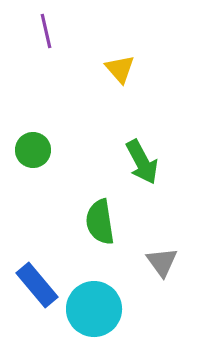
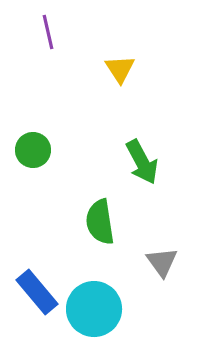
purple line: moved 2 px right, 1 px down
yellow triangle: rotated 8 degrees clockwise
blue rectangle: moved 7 px down
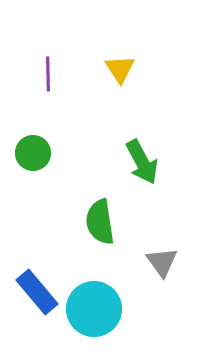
purple line: moved 42 px down; rotated 12 degrees clockwise
green circle: moved 3 px down
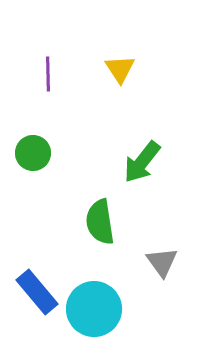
green arrow: rotated 66 degrees clockwise
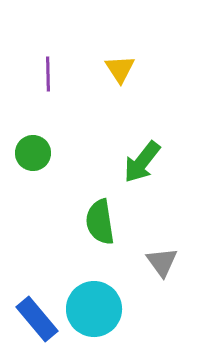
blue rectangle: moved 27 px down
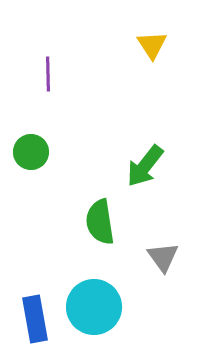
yellow triangle: moved 32 px right, 24 px up
green circle: moved 2 px left, 1 px up
green arrow: moved 3 px right, 4 px down
gray triangle: moved 1 px right, 5 px up
cyan circle: moved 2 px up
blue rectangle: moved 2 px left; rotated 30 degrees clockwise
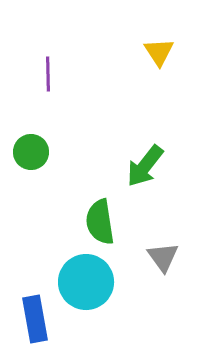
yellow triangle: moved 7 px right, 7 px down
cyan circle: moved 8 px left, 25 px up
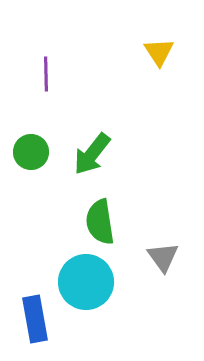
purple line: moved 2 px left
green arrow: moved 53 px left, 12 px up
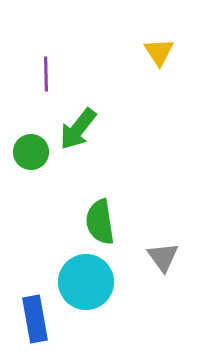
green arrow: moved 14 px left, 25 px up
